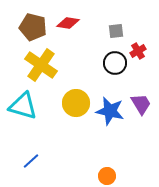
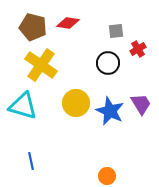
red cross: moved 2 px up
black circle: moved 7 px left
blue star: rotated 12 degrees clockwise
blue line: rotated 60 degrees counterclockwise
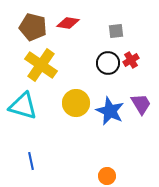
red cross: moved 7 px left, 11 px down
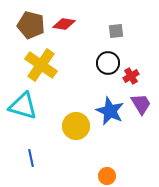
red diamond: moved 4 px left, 1 px down
brown pentagon: moved 2 px left, 2 px up
red cross: moved 16 px down
yellow circle: moved 23 px down
blue line: moved 3 px up
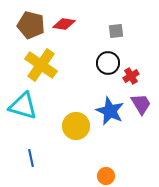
orange circle: moved 1 px left
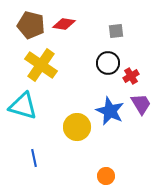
yellow circle: moved 1 px right, 1 px down
blue line: moved 3 px right
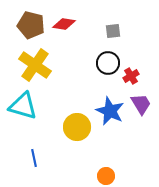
gray square: moved 3 px left
yellow cross: moved 6 px left
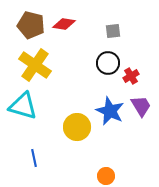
purple trapezoid: moved 2 px down
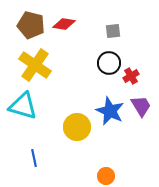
black circle: moved 1 px right
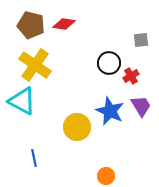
gray square: moved 28 px right, 9 px down
cyan triangle: moved 1 px left, 5 px up; rotated 12 degrees clockwise
